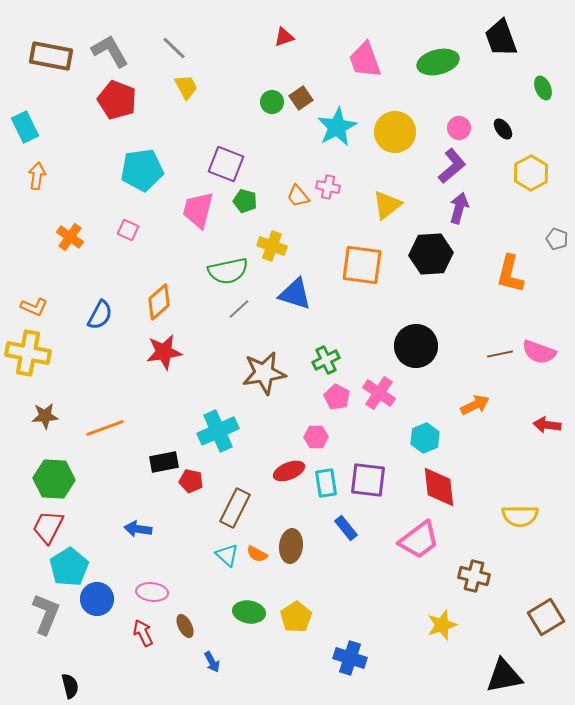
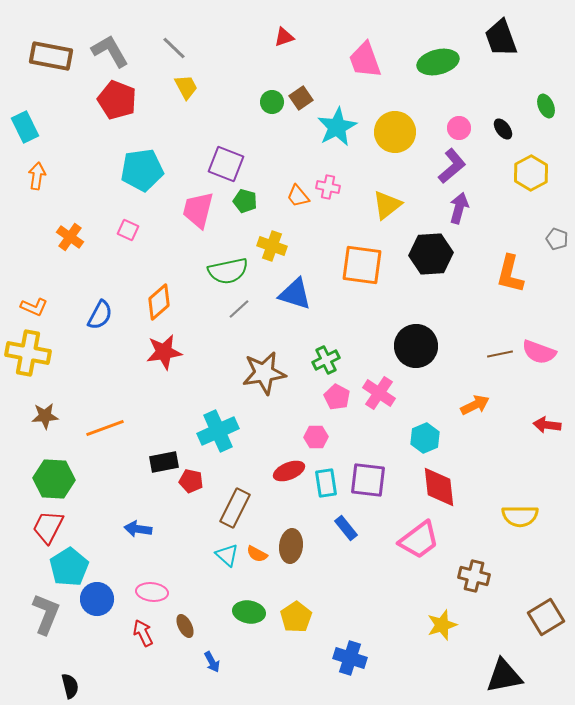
green ellipse at (543, 88): moved 3 px right, 18 px down
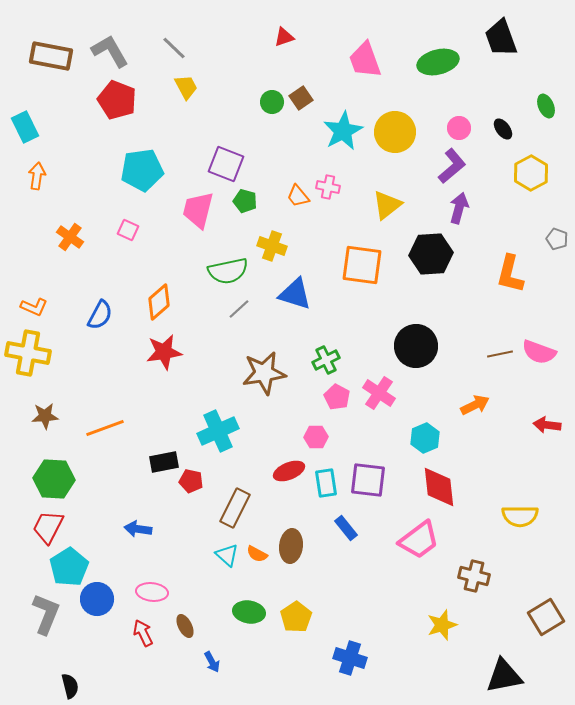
cyan star at (337, 127): moved 6 px right, 4 px down
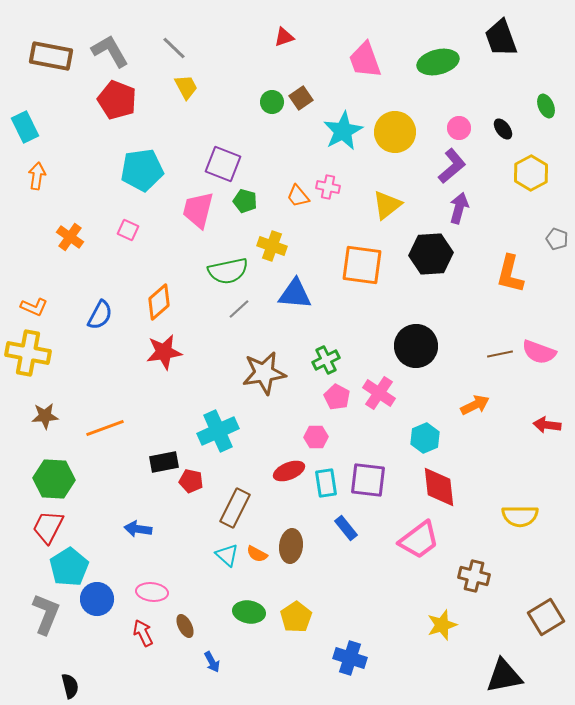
purple square at (226, 164): moved 3 px left
blue triangle at (295, 294): rotated 12 degrees counterclockwise
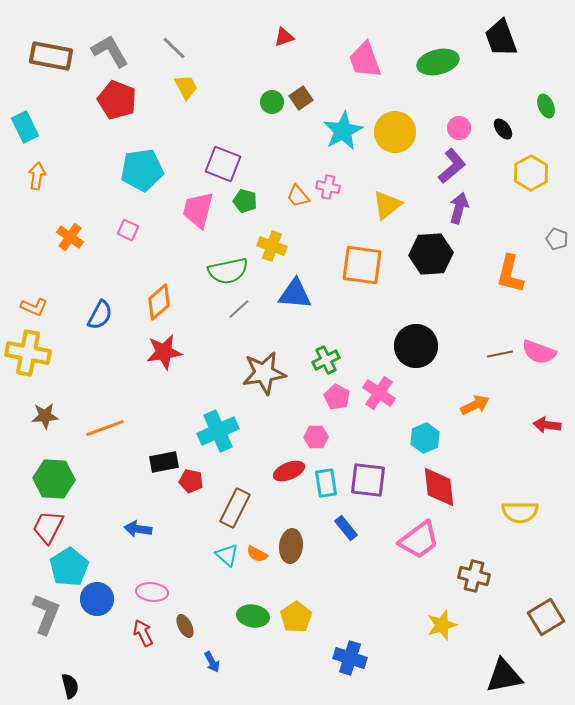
yellow semicircle at (520, 516): moved 4 px up
green ellipse at (249, 612): moved 4 px right, 4 px down
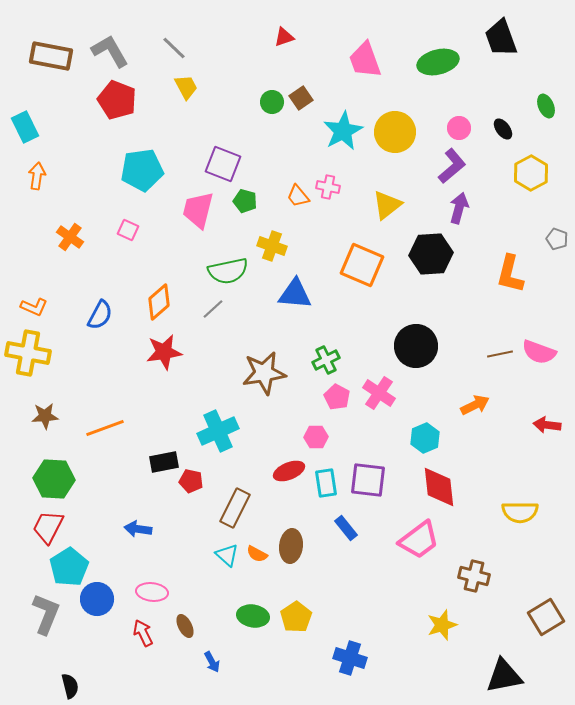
orange square at (362, 265): rotated 15 degrees clockwise
gray line at (239, 309): moved 26 px left
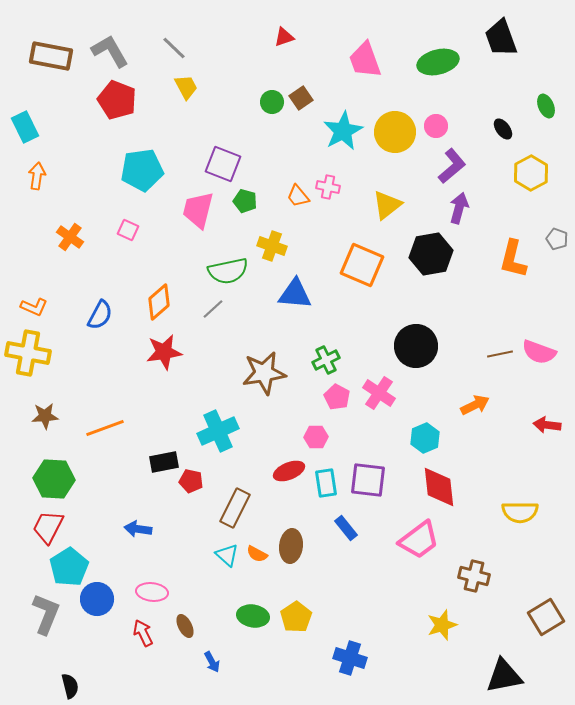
pink circle at (459, 128): moved 23 px left, 2 px up
black hexagon at (431, 254): rotated 6 degrees counterclockwise
orange L-shape at (510, 274): moved 3 px right, 15 px up
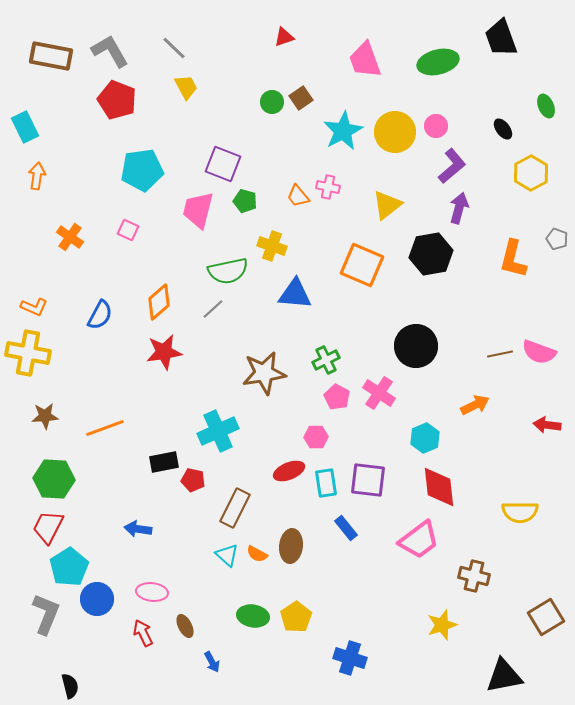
red pentagon at (191, 481): moved 2 px right, 1 px up
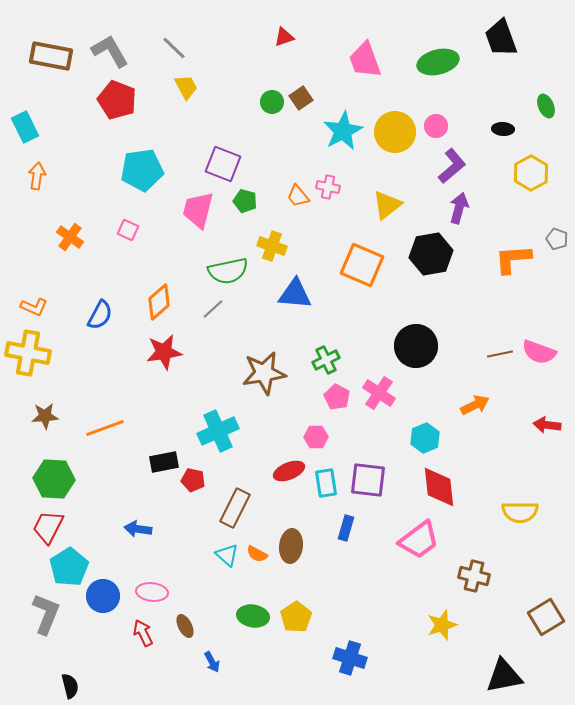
black ellipse at (503, 129): rotated 50 degrees counterclockwise
orange L-shape at (513, 259): rotated 72 degrees clockwise
blue rectangle at (346, 528): rotated 55 degrees clockwise
blue circle at (97, 599): moved 6 px right, 3 px up
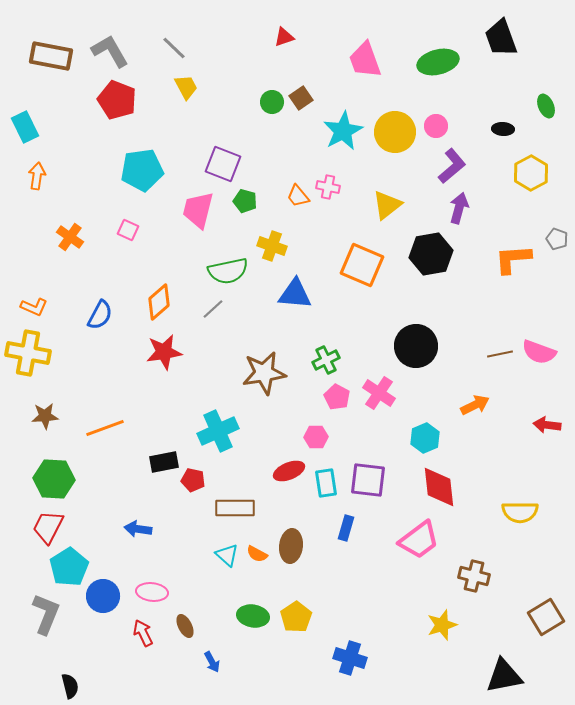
brown rectangle at (235, 508): rotated 63 degrees clockwise
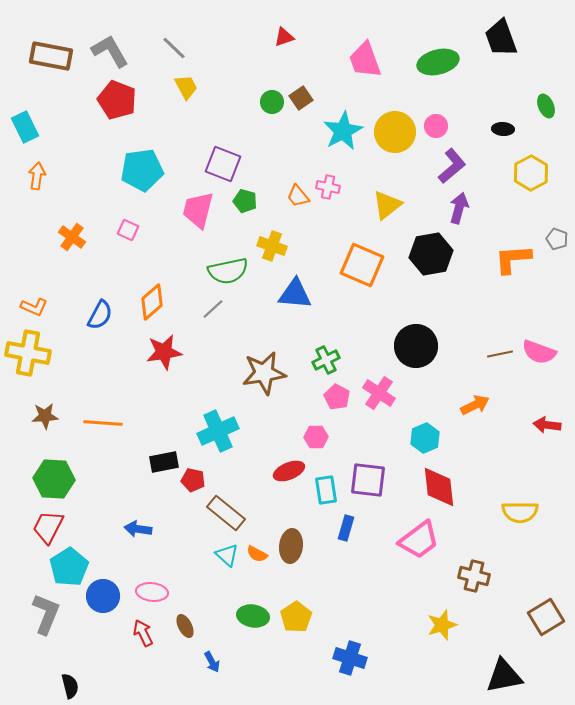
orange cross at (70, 237): moved 2 px right
orange diamond at (159, 302): moved 7 px left
orange line at (105, 428): moved 2 px left, 5 px up; rotated 24 degrees clockwise
cyan rectangle at (326, 483): moved 7 px down
brown rectangle at (235, 508): moved 9 px left, 5 px down; rotated 39 degrees clockwise
